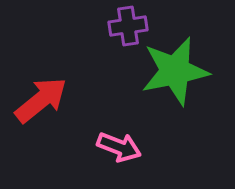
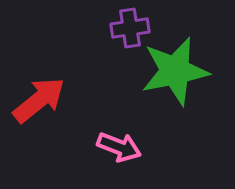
purple cross: moved 2 px right, 2 px down
red arrow: moved 2 px left
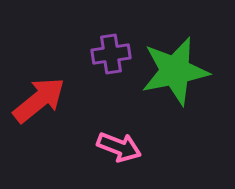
purple cross: moved 19 px left, 26 px down
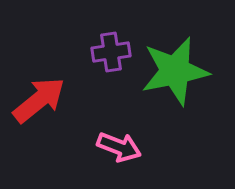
purple cross: moved 2 px up
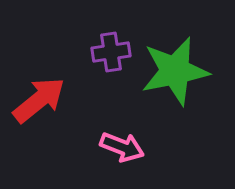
pink arrow: moved 3 px right
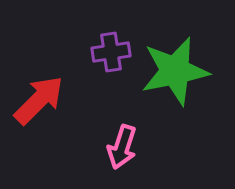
red arrow: rotated 6 degrees counterclockwise
pink arrow: rotated 87 degrees clockwise
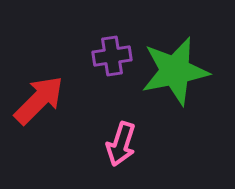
purple cross: moved 1 px right, 4 px down
pink arrow: moved 1 px left, 3 px up
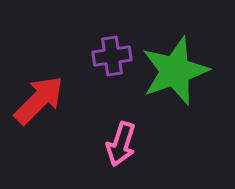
green star: rotated 8 degrees counterclockwise
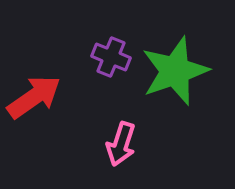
purple cross: moved 1 px left, 1 px down; rotated 30 degrees clockwise
red arrow: moved 5 px left, 3 px up; rotated 10 degrees clockwise
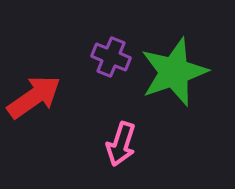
green star: moved 1 px left, 1 px down
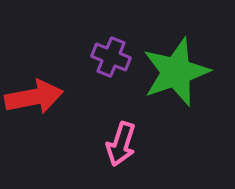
green star: moved 2 px right
red arrow: rotated 24 degrees clockwise
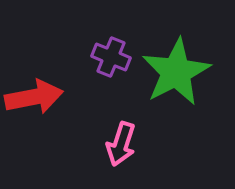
green star: rotated 8 degrees counterclockwise
